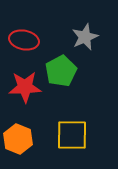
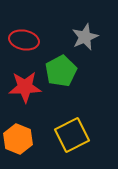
yellow square: rotated 28 degrees counterclockwise
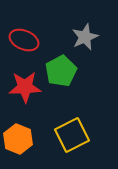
red ellipse: rotated 12 degrees clockwise
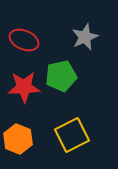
green pentagon: moved 5 px down; rotated 16 degrees clockwise
red star: moved 1 px left
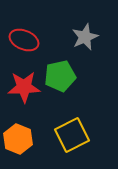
green pentagon: moved 1 px left
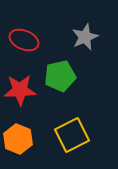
red star: moved 4 px left, 3 px down
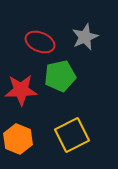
red ellipse: moved 16 px right, 2 px down
red star: moved 1 px right
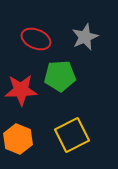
red ellipse: moved 4 px left, 3 px up
green pentagon: rotated 8 degrees clockwise
